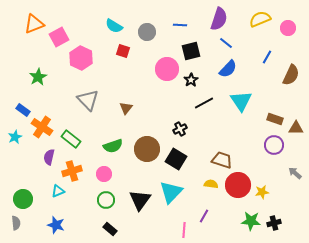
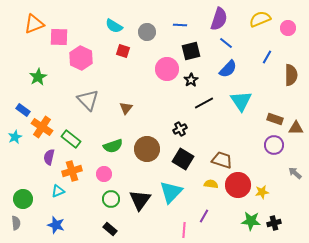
pink square at (59, 37): rotated 30 degrees clockwise
brown semicircle at (291, 75): rotated 25 degrees counterclockwise
black square at (176, 159): moved 7 px right
green circle at (106, 200): moved 5 px right, 1 px up
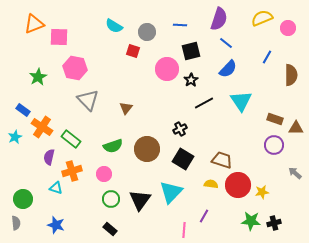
yellow semicircle at (260, 19): moved 2 px right, 1 px up
red square at (123, 51): moved 10 px right
pink hexagon at (81, 58): moved 6 px left, 10 px down; rotated 15 degrees counterclockwise
cyan triangle at (58, 191): moved 2 px left, 3 px up; rotated 40 degrees clockwise
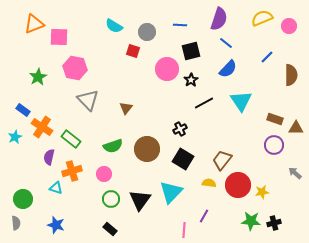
pink circle at (288, 28): moved 1 px right, 2 px up
blue line at (267, 57): rotated 16 degrees clockwise
brown trapezoid at (222, 160): rotated 70 degrees counterclockwise
yellow semicircle at (211, 184): moved 2 px left, 1 px up
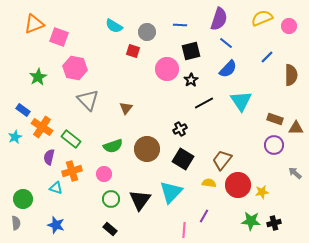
pink square at (59, 37): rotated 18 degrees clockwise
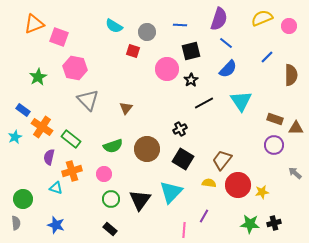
green star at (251, 221): moved 1 px left, 3 px down
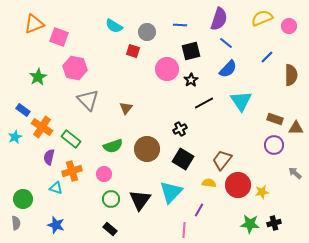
purple line at (204, 216): moved 5 px left, 6 px up
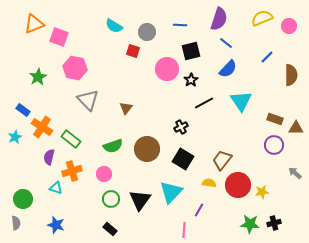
black cross at (180, 129): moved 1 px right, 2 px up
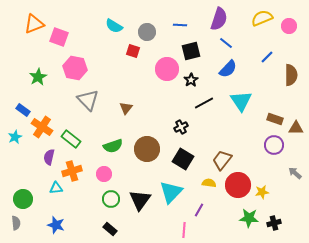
cyan triangle at (56, 188): rotated 24 degrees counterclockwise
green star at (250, 224): moved 1 px left, 6 px up
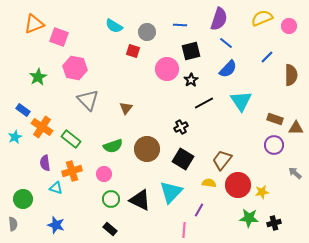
purple semicircle at (49, 157): moved 4 px left, 6 px down; rotated 21 degrees counterclockwise
cyan triangle at (56, 188): rotated 24 degrees clockwise
black triangle at (140, 200): rotated 40 degrees counterclockwise
gray semicircle at (16, 223): moved 3 px left, 1 px down
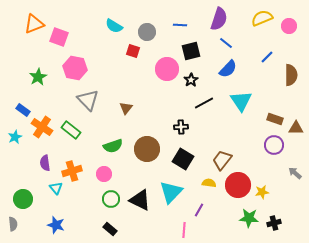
black cross at (181, 127): rotated 24 degrees clockwise
green rectangle at (71, 139): moved 9 px up
cyan triangle at (56, 188): rotated 32 degrees clockwise
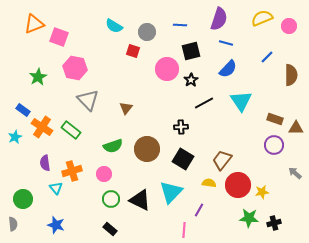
blue line at (226, 43): rotated 24 degrees counterclockwise
